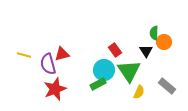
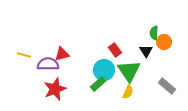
purple semicircle: rotated 105 degrees clockwise
green rectangle: rotated 14 degrees counterclockwise
yellow semicircle: moved 11 px left
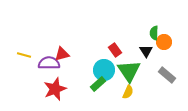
purple semicircle: moved 1 px right, 1 px up
gray rectangle: moved 11 px up
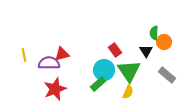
yellow line: rotated 64 degrees clockwise
